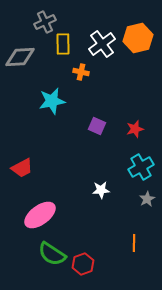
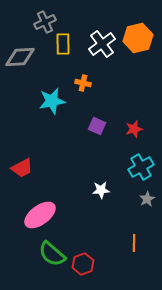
orange cross: moved 2 px right, 11 px down
red star: moved 1 px left
green semicircle: rotated 8 degrees clockwise
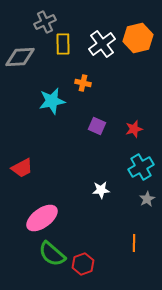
pink ellipse: moved 2 px right, 3 px down
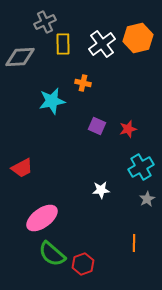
red star: moved 6 px left
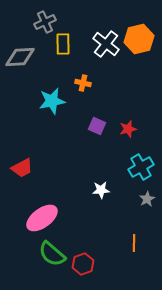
orange hexagon: moved 1 px right, 1 px down
white cross: moved 4 px right; rotated 16 degrees counterclockwise
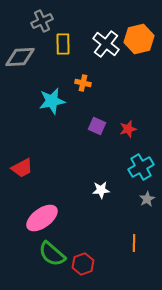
gray cross: moved 3 px left, 1 px up
